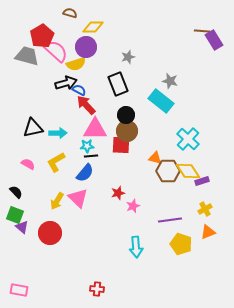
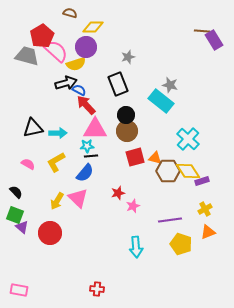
gray star at (170, 81): moved 4 px down
red square at (121, 145): moved 14 px right, 12 px down; rotated 18 degrees counterclockwise
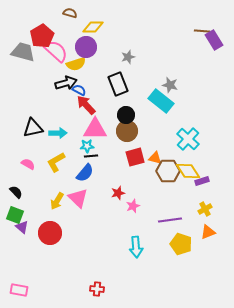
gray trapezoid at (27, 56): moved 4 px left, 4 px up
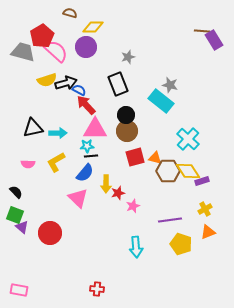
yellow semicircle at (76, 64): moved 29 px left, 16 px down
pink semicircle at (28, 164): rotated 152 degrees clockwise
yellow arrow at (57, 201): moved 49 px right, 17 px up; rotated 30 degrees counterclockwise
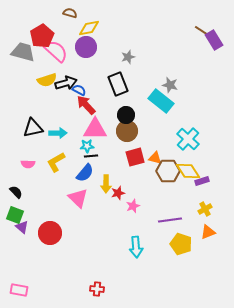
yellow diamond at (93, 27): moved 4 px left, 1 px down; rotated 10 degrees counterclockwise
brown line at (202, 31): rotated 28 degrees clockwise
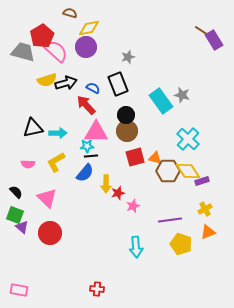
gray star at (170, 85): moved 12 px right, 10 px down
blue semicircle at (79, 90): moved 14 px right, 2 px up
cyan rectangle at (161, 101): rotated 15 degrees clockwise
pink triangle at (95, 129): moved 1 px right, 3 px down
pink triangle at (78, 198): moved 31 px left
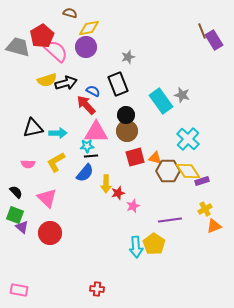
brown line at (202, 31): rotated 35 degrees clockwise
gray trapezoid at (23, 52): moved 5 px left, 5 px up
blue semicircle at (93, 88): moved 3 px down
orange triangle at (208, 232): moved 6 px right, 6 px up
yellow pentagon at (181, 244): moved 27 px left; rotated 15 degrees clockwise
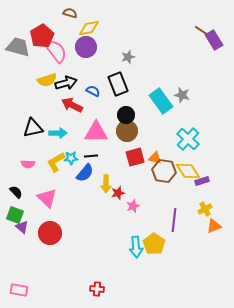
brown line at (202, 31): rotated 35 degrees counterclockwise
pink semicircle at (56, 51): rotated 10 degrees clockwise
red arrow at (86, 105): moved 14 px left; rotated 20 degrees counterclockwise
cyan star at (87, 146): moved 16 px left, 12 px down
brown hexagon at (168, 171): moved 4 px left; rotated 10 degrees clockwise
purple line at (170, 220): moved 4 px right; rotated 75 degrees counterclockwise
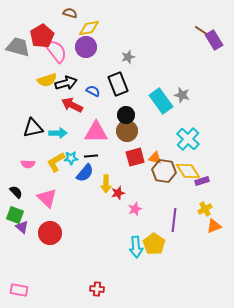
pink star at (133, 206): moved 2 px right, 3 px down
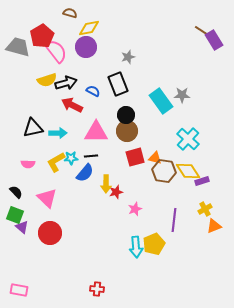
gray star at (182, 95): rotated 14 degrees counterclockwise
red star at (118, 193): moved 2 px left, 1 px up
yellow pentagon at (154, 244): rotated 15 degrees clockwise
